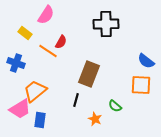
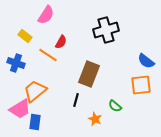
black cross: moved 6 px down; rotated 15 degrees counterclockwise
yellow rectangle: moved 3 px down
orange line: moved 4 px down
orange square: rotated 10 degrees counterclockwise
blue rectangle: moved 5 px left, 2 px down
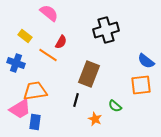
pink semicircle: moved 3 px right, 2 px up; rotated 84 degrees counterclockwise
orange trapezoid: rotated 30 degrees clockwise
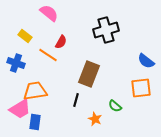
orange square: moved 3 px down
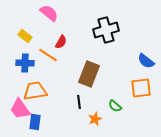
blue cross: moved 9 px right; rotated 18 degrees counterclockwise
black line: moved 3 px right, 2 px down; rotated 24 degrees counterclockwise
pink trapezoid: rotated 85 degrees clockwise
orange star: rotated 24 degrees clockwise
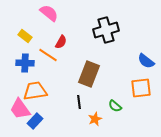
blue rectangle: moved 1 px up; rotated 35 degrees clockwise
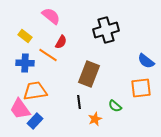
pink semicircle: moved 2 px right, 3 px down
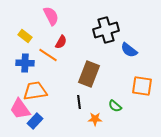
pink semicircle: rotated 24 degrees clockwise
blue semicircle: moved 17 px left, 11 px up
orange square: moved 1 px right, 2 px up; rotated 15 degrees clockwise
orange star: rotated 24 degrees clockwise
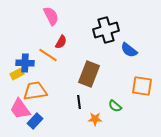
yellow rectangle: moved 8 px left, 38 px down; rotated 64 degrees counterclockwise
